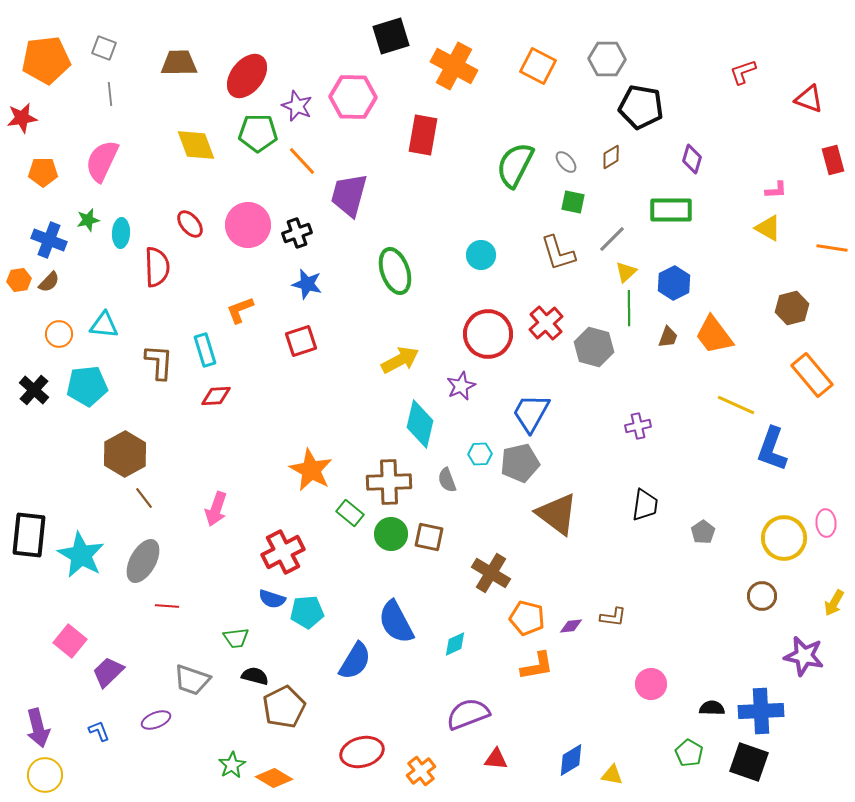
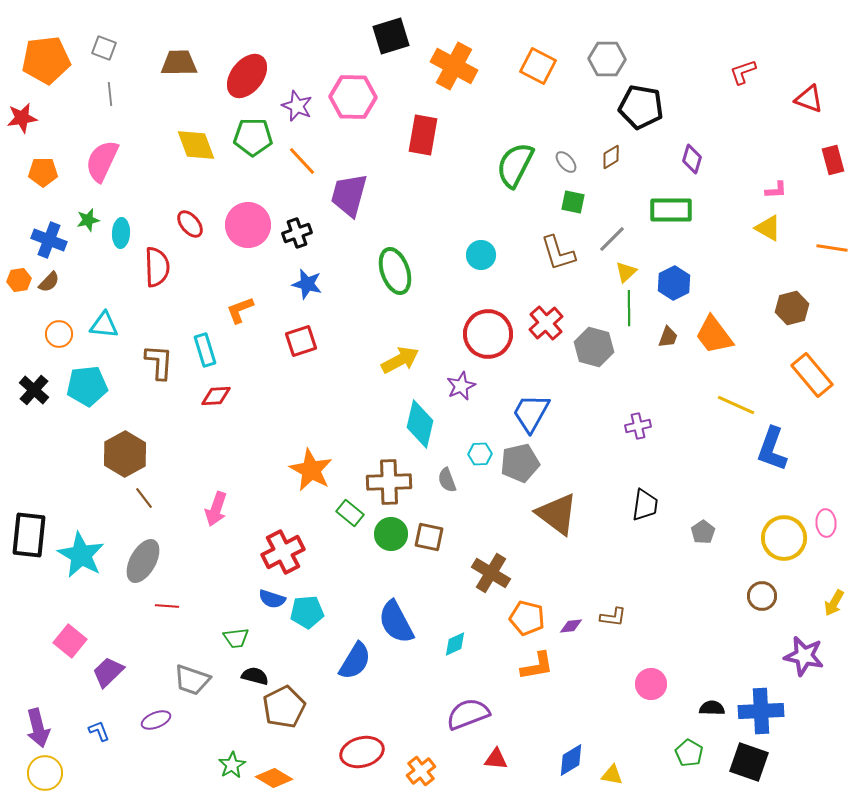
green pentagon at (258, 133): moved 5 px left, 4 px down
yellow circle at (45, 775): moved 2 px up
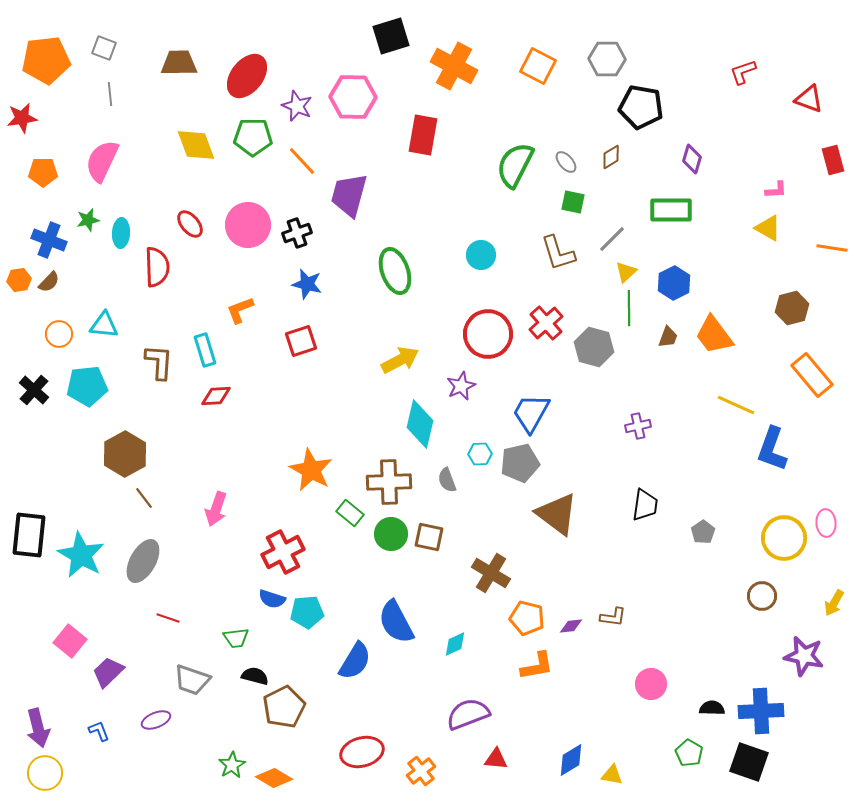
red line at (167, 606): moved 1 px right, 12 px down; rotated 15 degrees clockwise
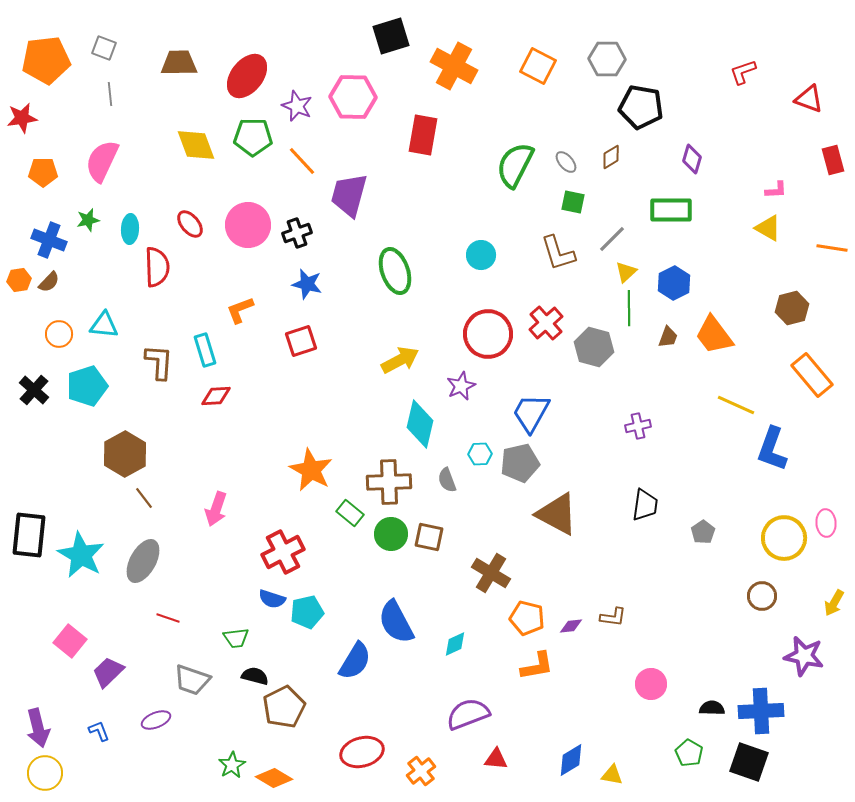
cyan ellipse at (121, 233): moved 9 px right, 4 px up
cyan pentagon at (87, 386): rotated 12 degrees counterclockwise
brown triangle at (557, 514): rotated 9 degrees counterclockwise
cyan pentagon at (307, 612): rotated 8 degrees counterclockwise
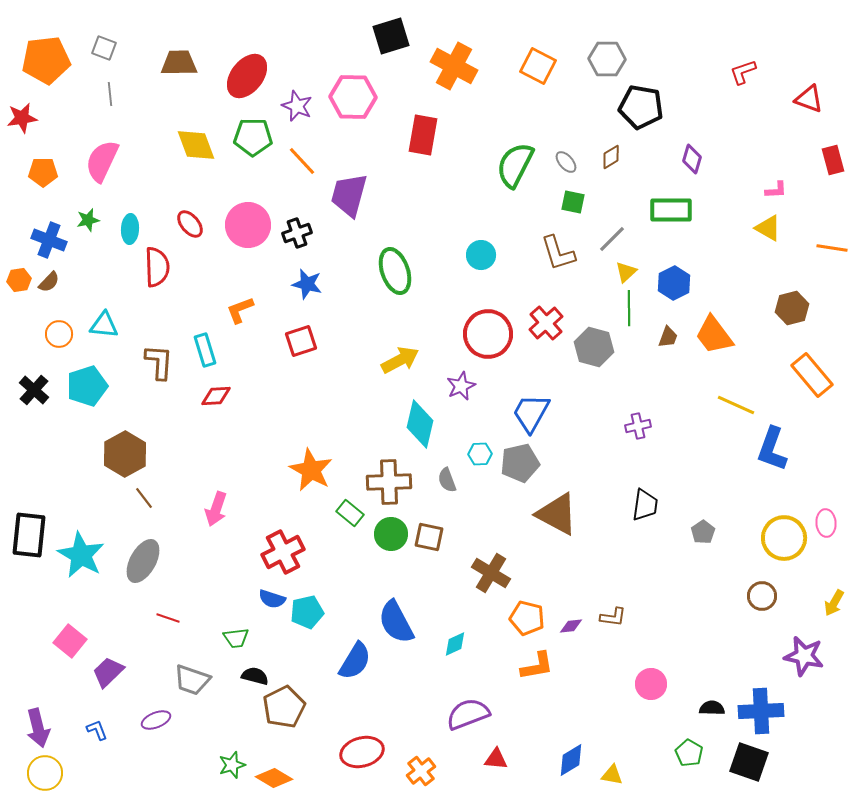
blue L-shape at (99, 731): moved 2 px left, 1 px up
green star at (232, 765): rotated 12 degrees clockwise
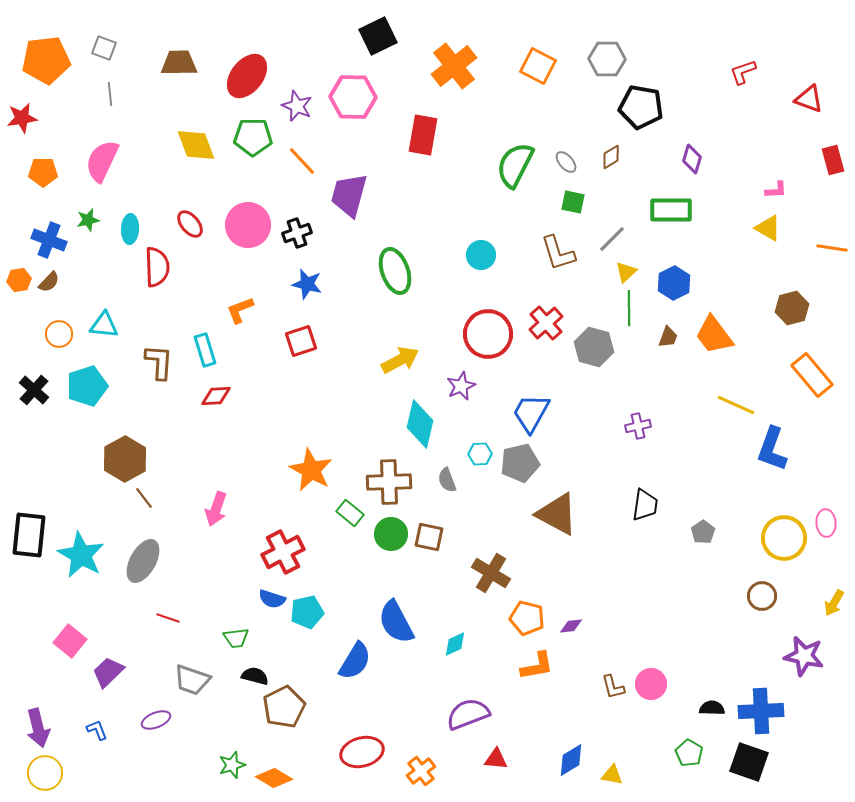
black square at (391, 36): moved 13 px left; rotated 9 degrees counterclockwise
orange cross at (454, 66): rotated 24 degrees clockwise
brown hexagon at (125, 454): moved 5 px down
brown L-shape at (613, 617): moved 70 px down; rotated 68 degrees clockwise
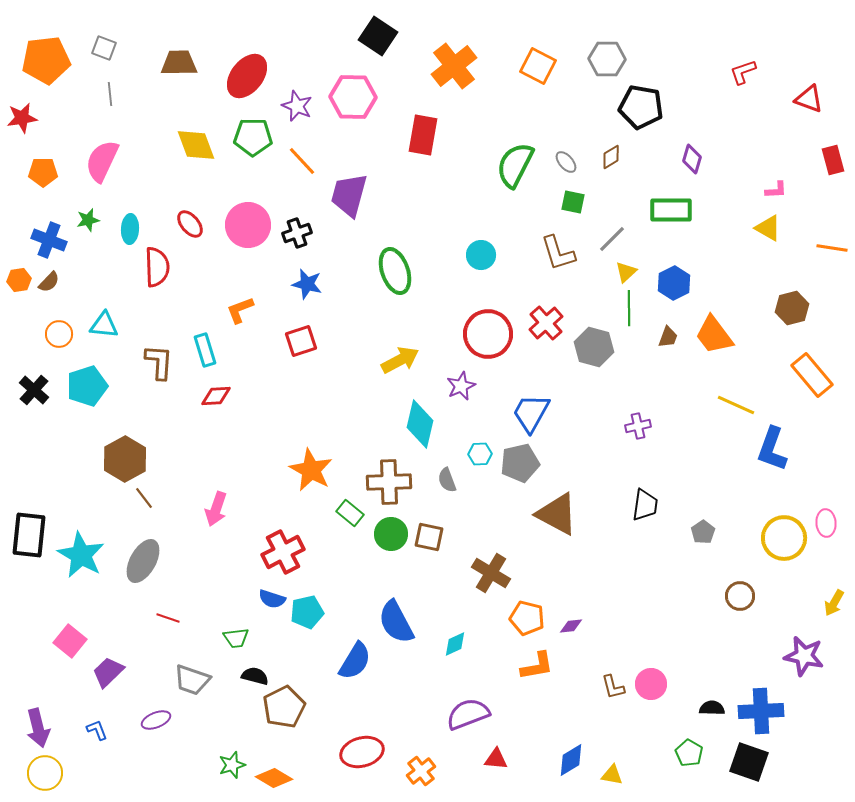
black square at (378, 36): rotated 30 degrees counterclockwise
brown circle at (762, 596): moved 22 px left
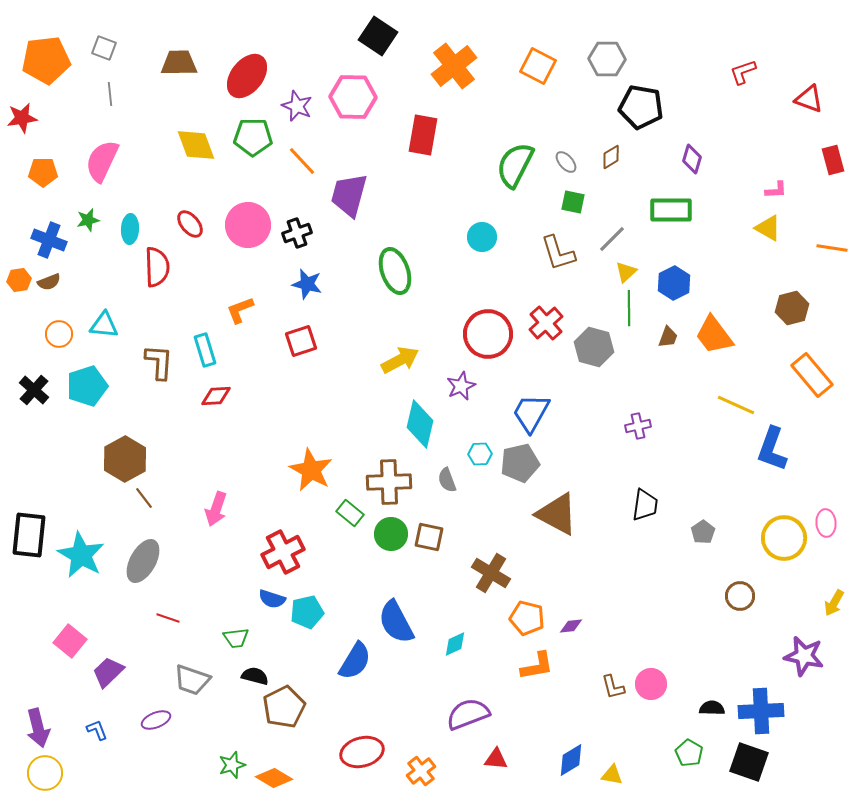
cyan circle at (481, 255): moved 1 px right, 18 px up
brown semicircle at (49, 282): rotated 25 degrees clockwise
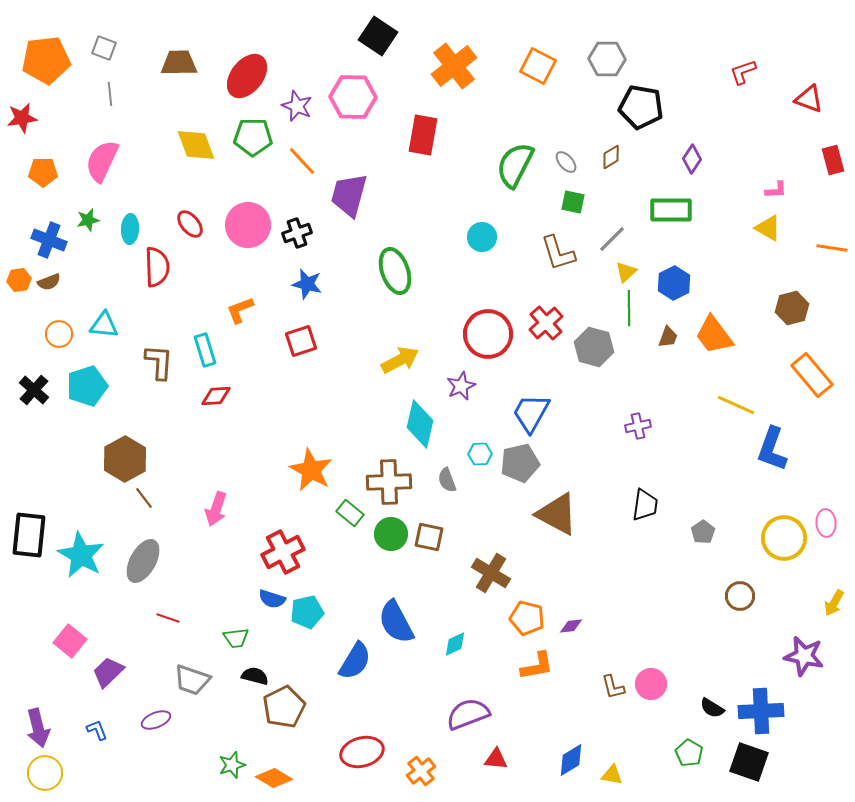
purple diamond at (692, 159): rotated 16 degrees clockwise
black semicircle at (712, 708): rotated 150 degrees counterclockwise
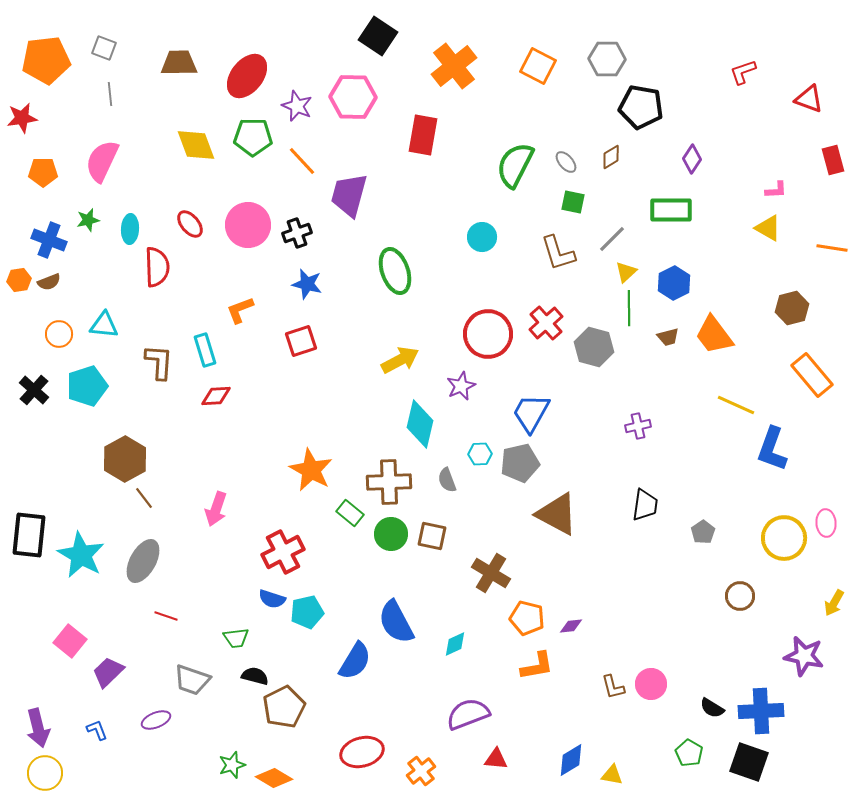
brown trapezoid at (668, 337): rotated 55 degrees clockwise
brown square at (429, 537): moved 3 px right, 1 px up
red line at (168, 618): moved 2 px left, 2 px up
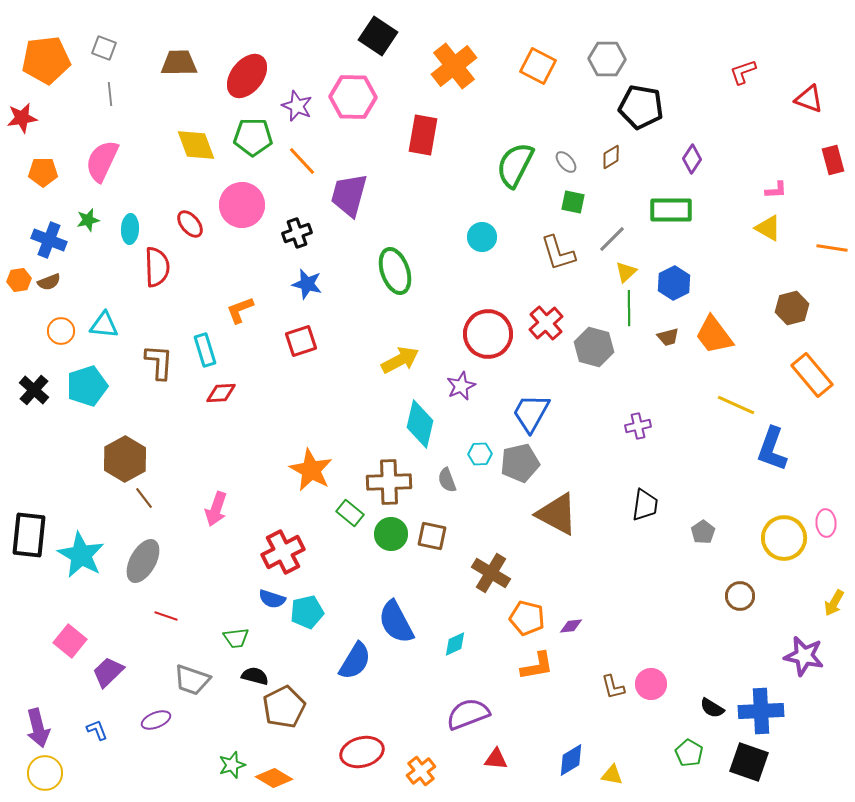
pink circle at (248, 225): moved 6 px left, 20 px up
orange circle at (59, 334): moved 2 px right, 3 px up
red diamond at (216, 396): moved 5 px right, 3 px up
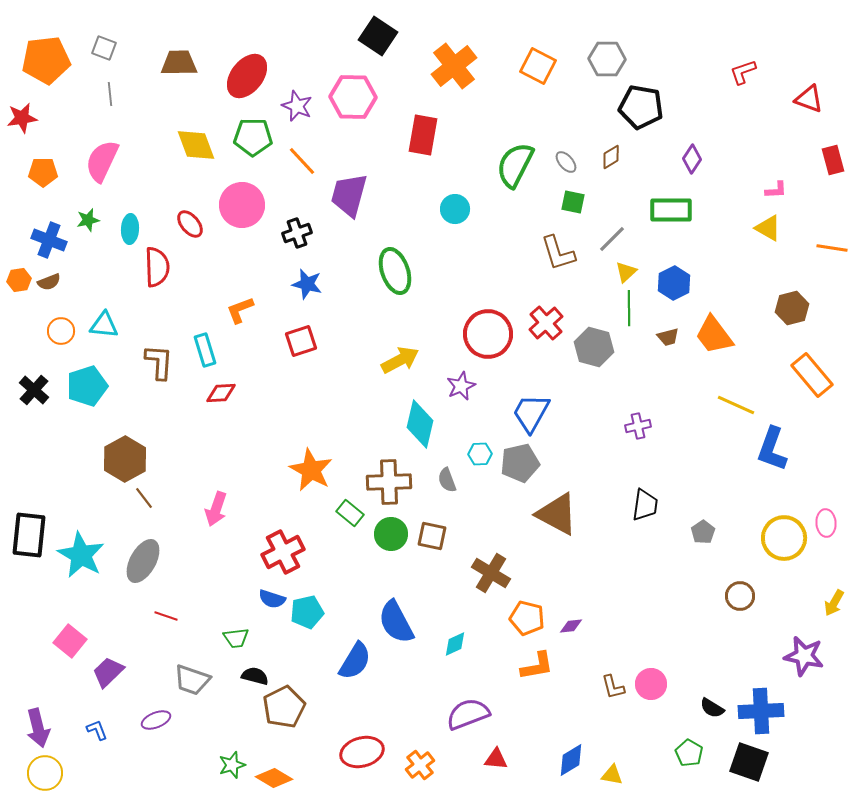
cyan circle at (482, 237): moved 27 px left, 28 px up
orange cross at (421, 771): moved 1 px left, 6 px up
